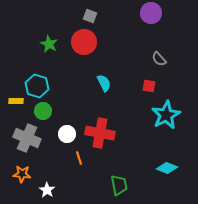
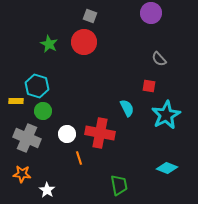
cyan semicircle: moved 23 px right, 25 px down
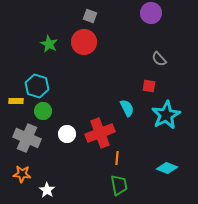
red cross: rotated 32 degrees counterclockwise
orange line: moved 38 px right; rotated 24 degrees clockwise
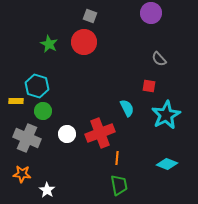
cyan diamond: moved 4 px up
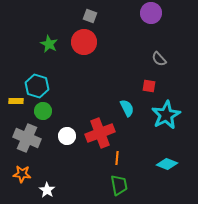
white circle: moved 2 px down
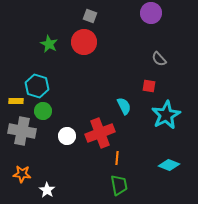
cyan semicircle: moved 3 px left, 2 px up
gray cross: moved 5 px left, 7 px up; rotated 12 degrees counterclockwise
cyan diamond: moved 2 px right, 1 px down
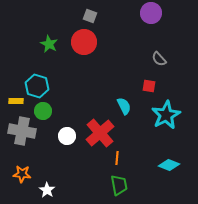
red cross: rotated 20 degrees counterclockwise
